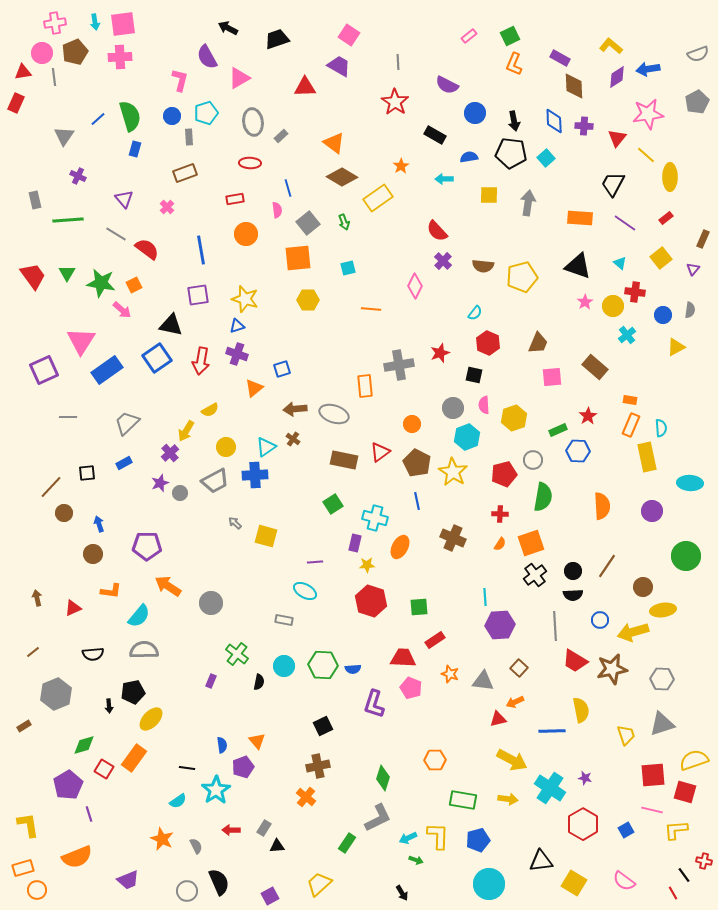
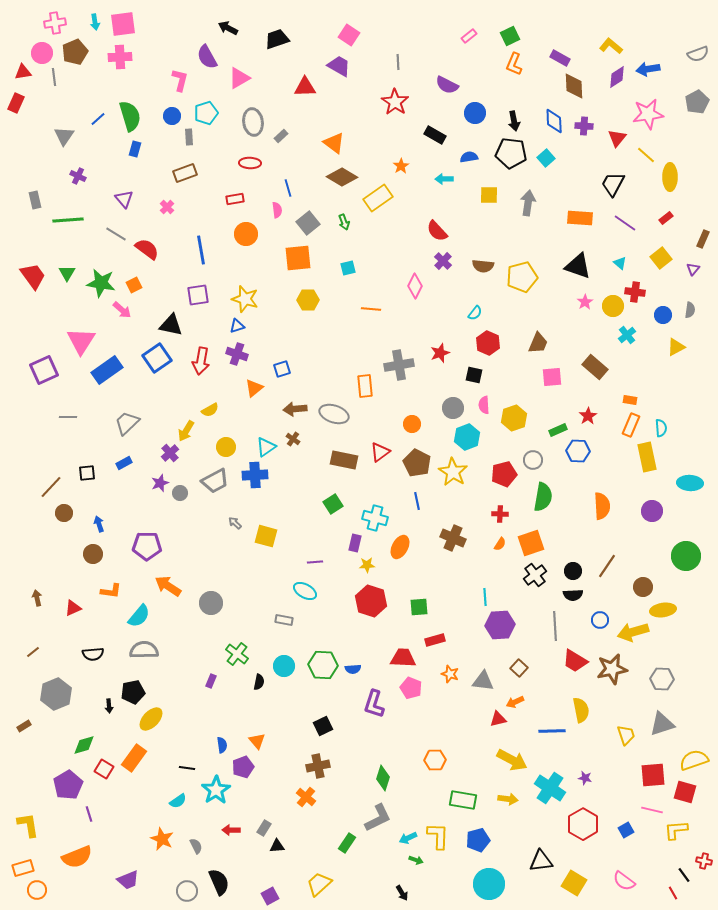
red rectangle at (435, 640): rotated 18 degrees clockwise
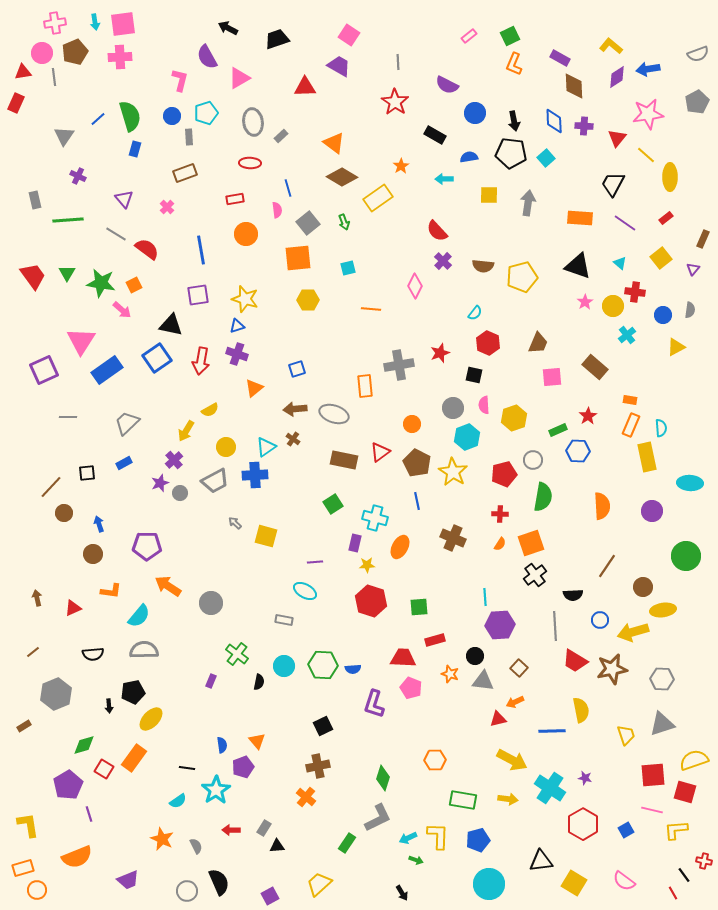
blue square at (282, 369): moved 15 px right
purple cross at (170, 453): moved 4 px right, 7 px down
black circle at (573, 571): moved 98 px left, 85 px down
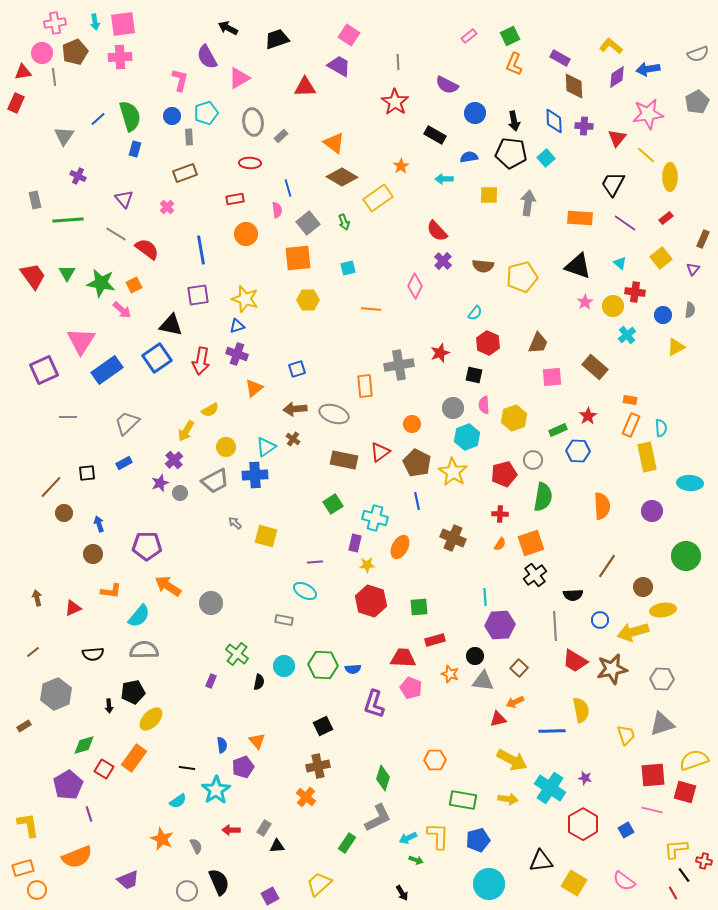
yellow L-shape at (676, 830): moved 19 px down
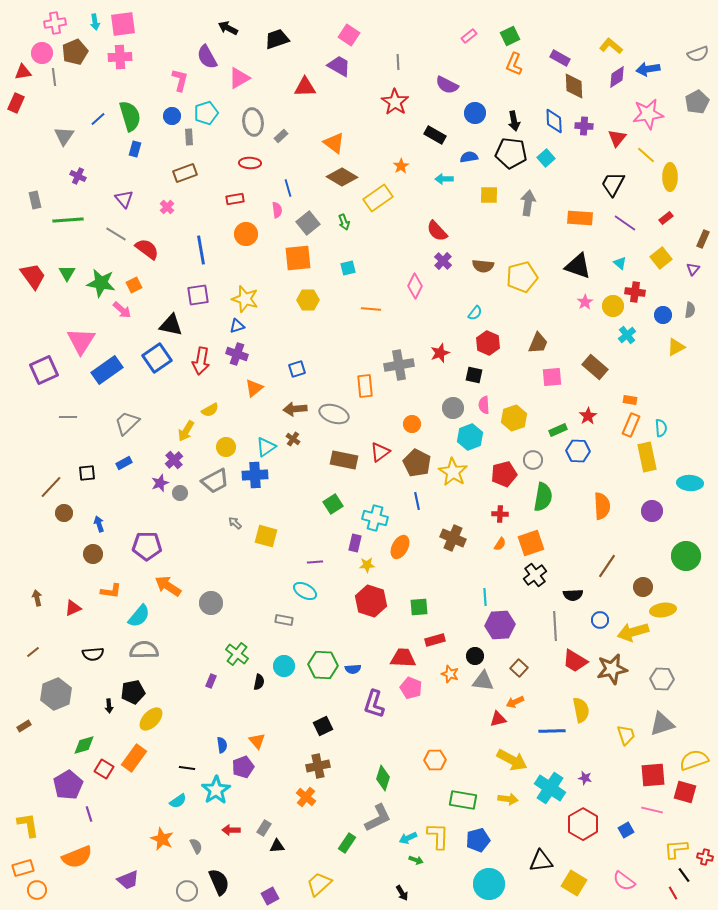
cyan hexagon at (467, 437): moved 3 px right
red cross at (704, 861): moved 1 px right, 4 px up
